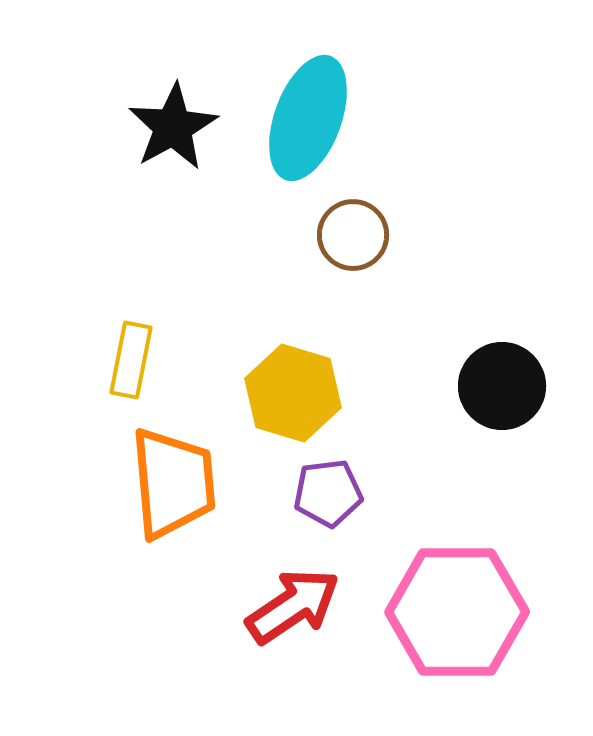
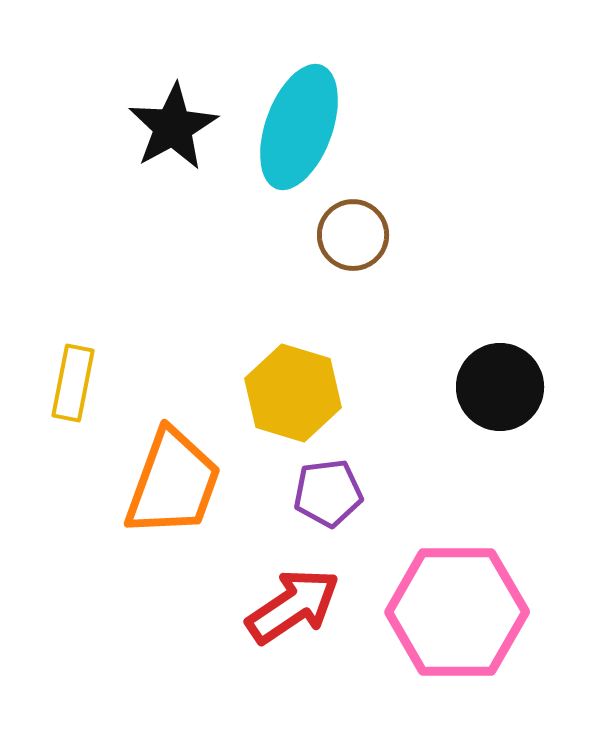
cyan ellipse: moved 9 px left, 9 px down
yellow rectangle: moved 58 px left, 23 px down
black circle: moved 2 px left, 1 px down
orange trapezoid: rotated 25 degrees clockwise
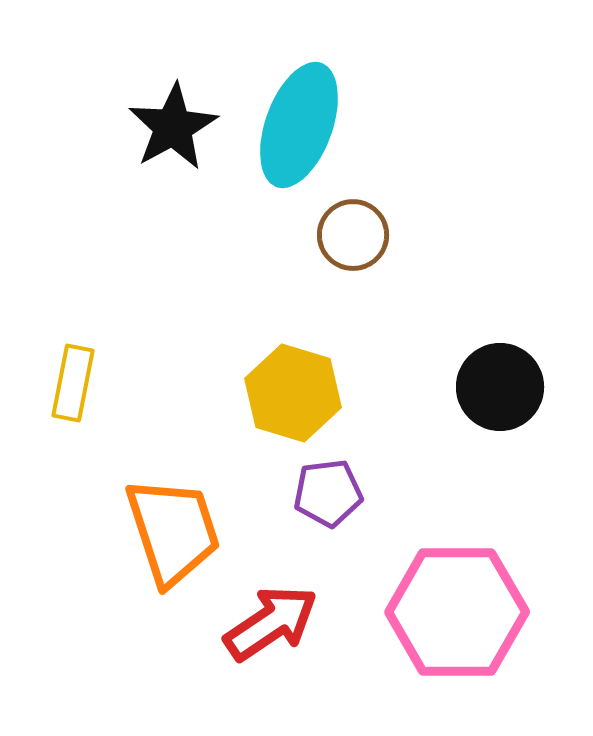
cyan ellipse: moved 2 px up
orange trapezoid: moved 48 px down; rotated 38 degrees counterclockwise
red arrow: moved 22 px left, 17 px down
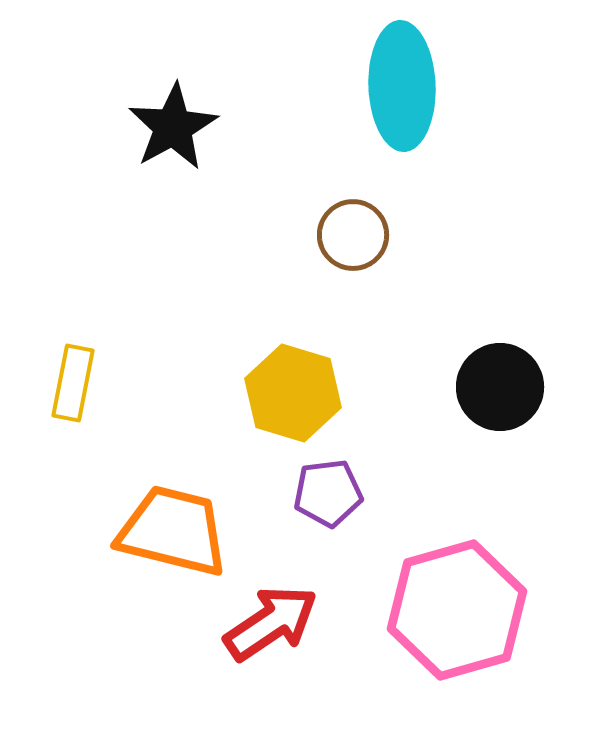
cyan ellipse: moved 103 px right, 39 px up; rotated 22 degrees counterclockwise
orange trapezoid: rotated 58 degrees counterclockwise
pink hexagon: moved 2 px up; rotated 16 degrees counterclockwise
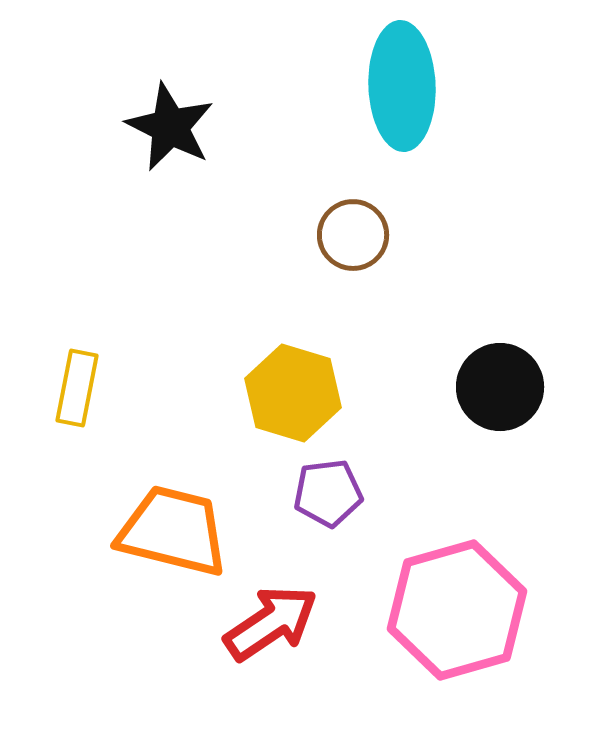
black star: moved 3 px left; rotated 16 degrees counterclockwise
yellow rectangle: moved 4 px right, 5 px down
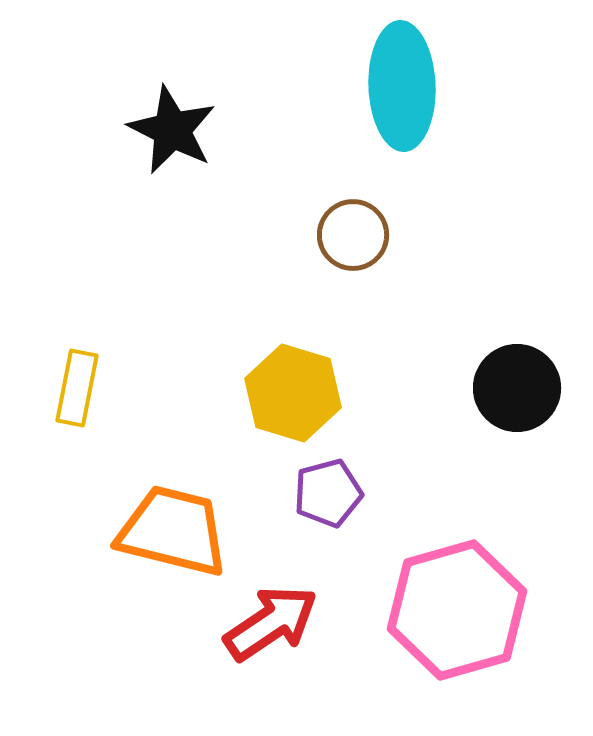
black star: moved 2 px right, 3 px down
black circle: moved 17 px right, 1 px down
purple pentagon: rotated 8 degrees counterclockwise
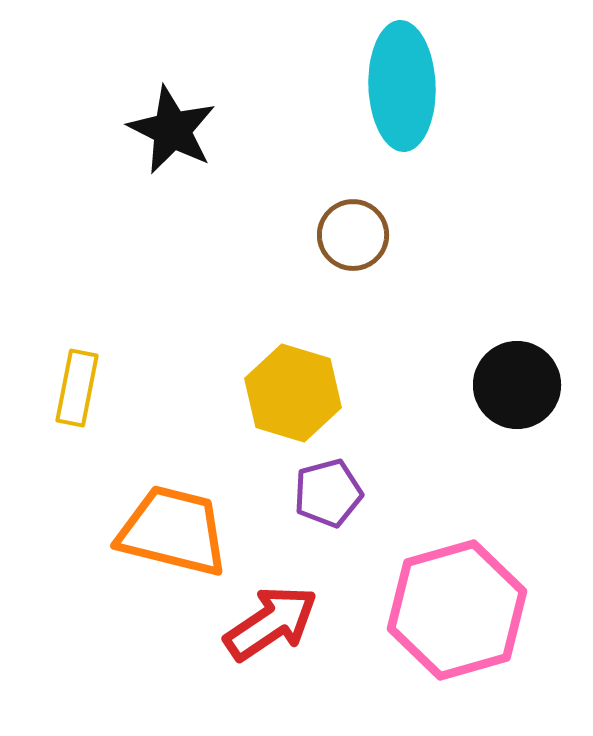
black circle: moved 3 px up
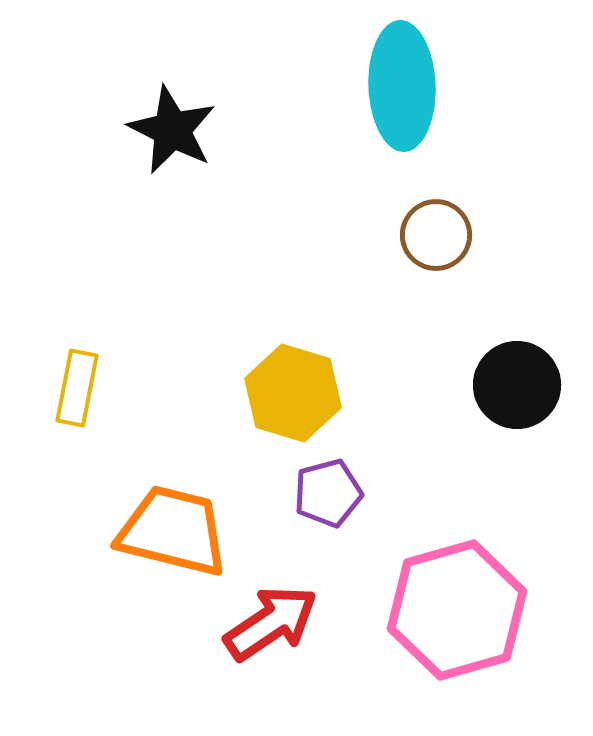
brown circle: moved 83 px right
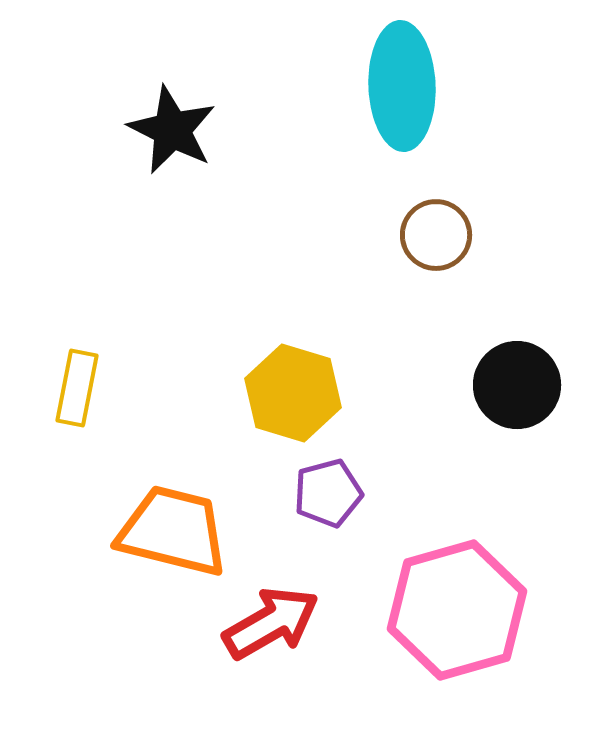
red arrow: rotated 4 degrees clockwise
